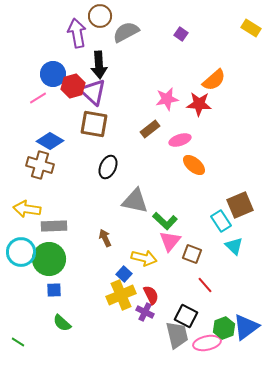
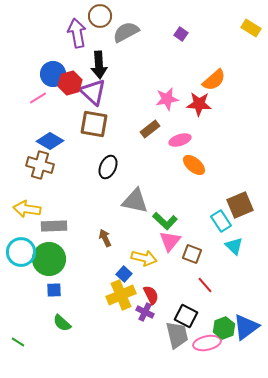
red hexagon at (73, 86): moved 3 px left, 3 px up
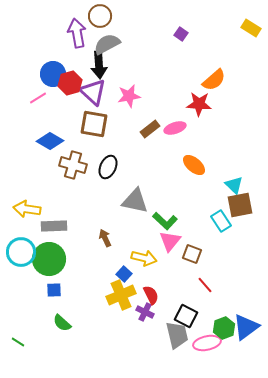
gray semicircle at (126, 32): moved 19 px left, 12 px down
pink star at (167, 99): moved 38 px left, 3 px up
pink ellipse at (180, 140): moved 5 px left, 12 px up
brown cross at (40, 165): moved 33 px right
brown square at (240, 205): rotated 12 degrees clockwise
cyan triangle at (234, 246): moved 61 px up
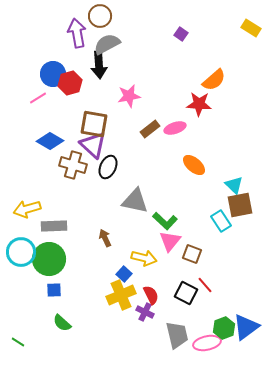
purple triangle at (93, 92): moved 53 px down
yellow arrow at (27, 209): rotated 24 degrees counterclockwise
black square at (186, 316): moved 23 px up
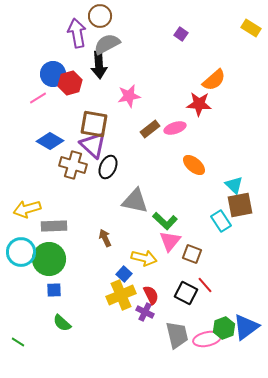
pink ellipse at (207, 343): moved 4 px up
